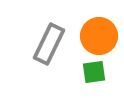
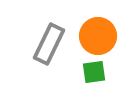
orange circle: moved 1 px left
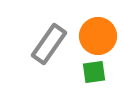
gray rectangle: rotated 9 degrees clockwise
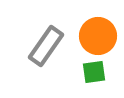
gray rectangle: moved 3 px left, 2 px down
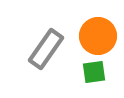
gray rectangle: moved 3 px down
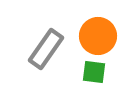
green square: rotated 15 degrees clockwise
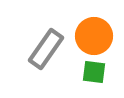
orange circle: moved 4 px left
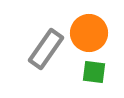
orange circle: moved 5 px left, 3 px up
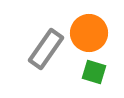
green square: rotated 10 degrees clockwise
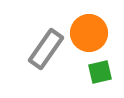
green square: moved 6 px right; rotated 30 degrees counterclockwise
